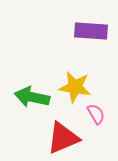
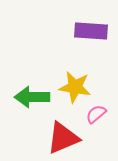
green arrow: rotated 12 degrees counterclockwise
pink semicircle: rotated 100 degrees counterclockwise
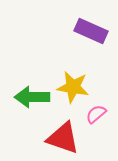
purple rectangle: rotated 20 degrees clockwise
yellow star: moved 2 px left
red triangle: rotated 42 degrees clockwise
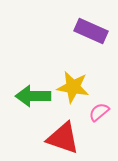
green arrow: moved 1 px right, 1 px up
pink semicircle: moved 3 px right, 2 px up
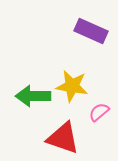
yellow star: moved 1 px left, 1 px up
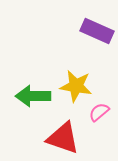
purple rectangle: moved 6 px right
yellow star: moved 4 px right
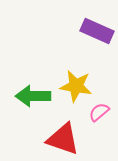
red triangle: moved 1 px down
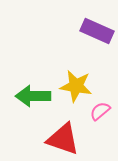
pink semicircle: moved 1 px right, 1 px up
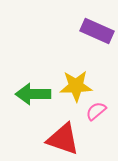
yellow star: rotated 12 degrees counterclockwise
green arrow: moved 2 px up
pink semicircle: moved 4 px left
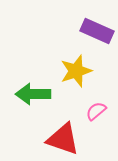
yellow star: moved 15 px up; rotated 16 degrees counterclockwise
